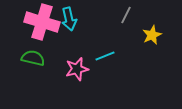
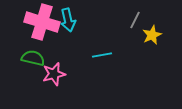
gray line: moved 9 px right, 5 px down
cyan arrow: moved 1 px left, 1 px down
cyan line: moved 3 px left, 1 px up; rotated 12 degrees clockwise
pink star: moved 23 px left, 5 px down
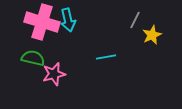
cyan line: moved 4 px right, 2 px down
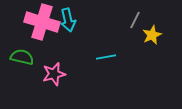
green semicircle: moved 11 px left, 1 px up
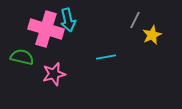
pink cross: moved 4 px right, 7 px down
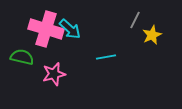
cyan arrow: moved 2 px right, 9 px down; rotated 35 degrees counterclockwise
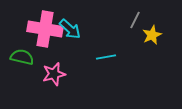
pink cross: moved 1 px left; rotated 8 degrees counterclockwise
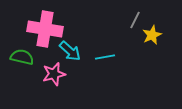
cyan arrow: moved 22 px down
cyan line: moved 1 px left
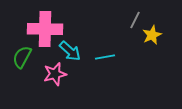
pink cross: rotated 8 degrees counterclockwise
green semicircle: rotated 75 degrees counterclockwise
pink star: moved 1 px right
